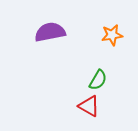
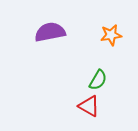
orange star: moved 1 px left
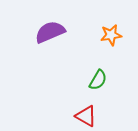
purple semicircle: rotated 12 degrees counterclockwise
red triangle: moved 3 px left, 10 px down
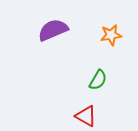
purple semicircle: moved 3 px right, 2 px up
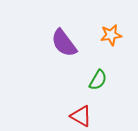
purple semicircle: moved 11 px right, 13 px down; rotated 104 degrees counterclockwise
red triangle: moved 5 px left
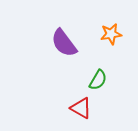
orange star: moved 1 px up
red triangle: moved 8 px up
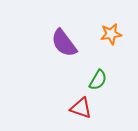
red triangle: rotated 10 degrees counterclockwise
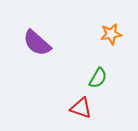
purple semicircle: moved 27 px left; rotated 12 degrees counterclockwise
green semicircle: moved 2 px up
